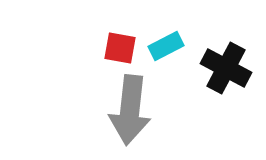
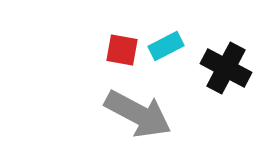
red square: moved 2 px right, 2 px down
gray arrow: moved 8 px right, 4 px down; rotated 68 degrees counterclockwise
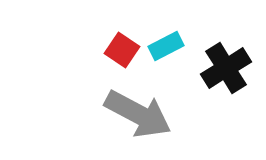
red square: rotated 24 degrees clockwise
black cross: rotated 30 degrees clockwise
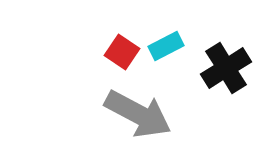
red square: moved 2 px down
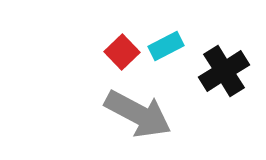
red square: rotated 12 degrees clockwise
black cross: moved 2 px left, 3 px down
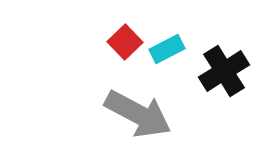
cyan rectangle: moved 1 px right, 3 px down
red square: moved 3 px right, 10 px up
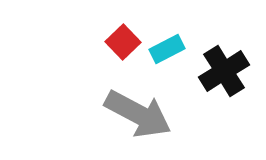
red square: moved 2 px left
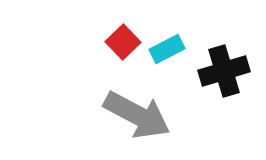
black cross: rotated 15 degrees clockwise
gray arrow: moved 1 px left, 1 px down
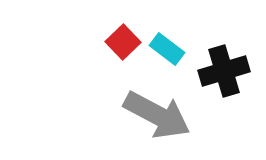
cyan rectangle: rotated 64 degrees clockwise
gray arrow: moved 20 px right
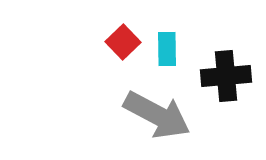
cyan rectangle: rotated 52 degrees clockwise
black cross: moved 2 px right, 5 px down; rotated 12 degrees clockwise
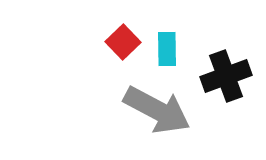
black cross: rotated 15 degrees counterclockwise
gray arrow: moved 5 px up
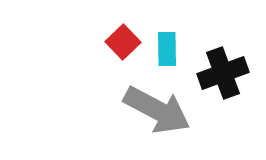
black cross: moved 3 px left, 3 px up
